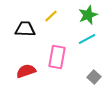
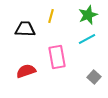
yellow line: rotated 32 degrees counterclockwise
pink rectangle: rotated 20 degrees counterclockwise
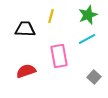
pink rectangle: moved 2 px right, 1 px up
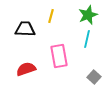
cyan line: rotated 48 degrees counterclockwise
red semicircle: moved 2 px up
